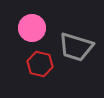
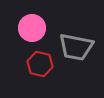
gray trapezoid: rotated 6 degrees counterclockwise
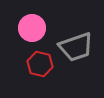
gray trapezoid: rotated 30 degrees counterclockwise
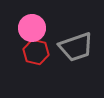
red hexagon: moved 4 px left, 12 px up
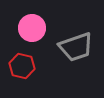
red hexagon: moved 14 px left, 14 px down
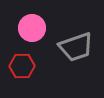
red hexagon: rotated 15 degrees counterclockwise
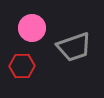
gray trapezoid: moved 2 px left
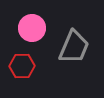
gray trapezoid: rotated 48 degrees counterclockwise
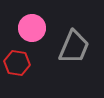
red hexagon: moved 5 px left, 3 px up; rotated 10 degrees clockwise
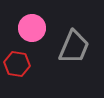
red hexagon: moved 1 px down
